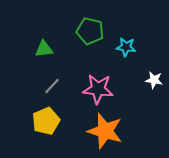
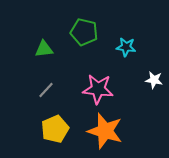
green pentagon: moved 6 px left, 1 px down
gray line: moved 6 px left, 4 px down
yellow pentagon: moved 9 px right, 8 px down
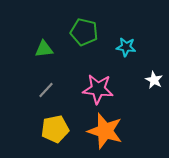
white star: rotated 18 degrees clockwise
yellow pentagon: rotated 12 degrees clockwise
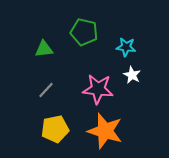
white star: moved 22 px left, 5 px up
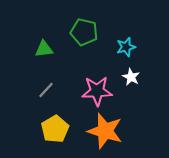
cyan star: rotated 24 degrees counterclockwise
white star: moved 1 px left, 2 px down
pink star: moved 1 px left, 2 px down; rotated 8 degrees counterclockwise
yellow pentagon: rotated 20 degrees counterclockwise
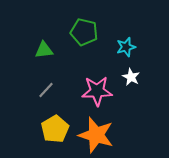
green triangle: moved 1 px down
orange star: moved 9 px left, 4 px down
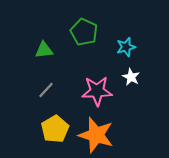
green pentagon: rotated 12 degrees clockwise
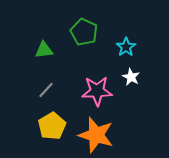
cyan star: rotated 18 degrees counterclockwise
yellow pentagon: moved 3 px left, 3 px up
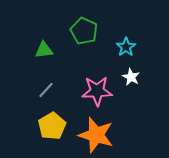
green pentagon: moved 1 px up
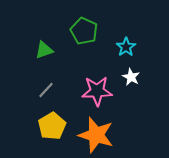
green triangle: rotated 12 degrees counterclockwise
